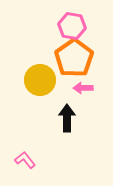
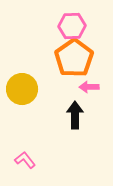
pink hexagon: rotated 12 degrees counterclockwise
yellow circle: moved 18 px left, 9 px down
pink arrow: moved 6 px right, 1 px up
black arrow: moved 8 px right, 3 px up
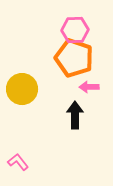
pink hexagon: moved 3 px right, 4 px down
orange pentagon: rotated 18 degrees counterclockwise
pink L-shape: moved 7 px left, 2 px down
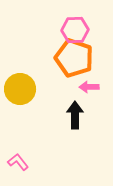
yellow circle: moved 2 px left
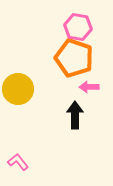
pink hexagon: moved 3 px right, 3 px up; rotated 12 degrees clockwise
yellow circle: moved 2 px left
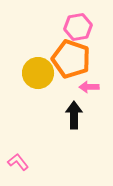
pink hexagon: rotated 20 degrees counterclockwise
orange pentagon: moved 3 px left, 1 px down
yellow circle: moved 20 px right, 16 px up
black arrow: moved 1 px left
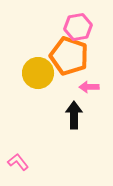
orange pentagon: moved 2 px left, 3 px up
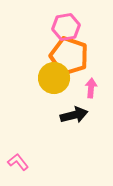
pink hexagon: moved 12 px left
yellow circle: moved 16 px right, 5 px down
pink arrow: moved 2 px right, 1 px down; rotated 96 degrees clockwise
black arrow: rotated 76 degrees clockwise
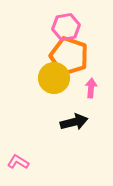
black arrow: moved 7 px down
pink L-shape: rotated 20 degrees counterclockwise
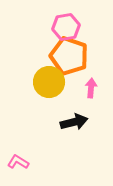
yellow circle: moved 5 px left, 4 px down
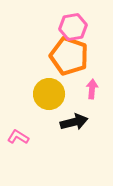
pink hexagon: moved 7 px right
yellow circle: moved 12 px down
pink arrow: moved 1 px right, 1 px down
pink L-shape: moved 25 px up
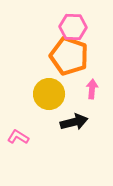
pink hexagon: rotated 12 degrees clockwise
